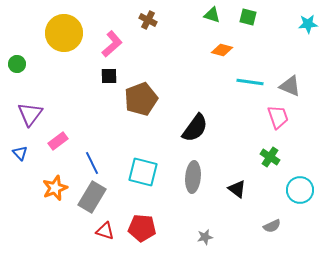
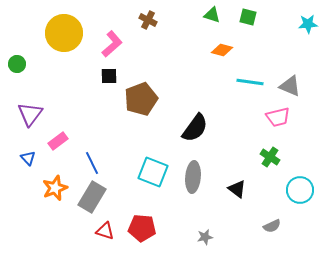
pink trapezoid: rotated 95 degrees clockwise
blue triangle: moved 8 px right, 5 px down
cyan square: moved 10 px right; rotated 8 degrees clockwise
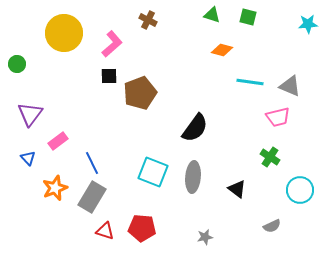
brown pentagon: moved 1 px left, 6 px up
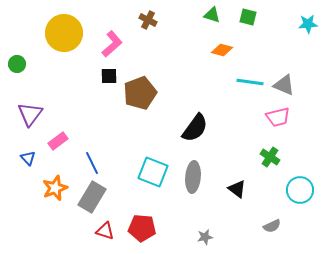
gray triangle: moved 6 px left, 1 px up
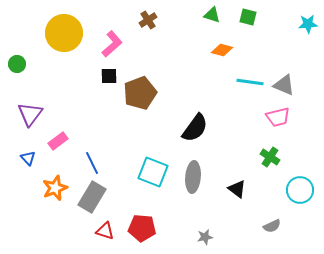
brown cross: rotated 30 degrees clockwise
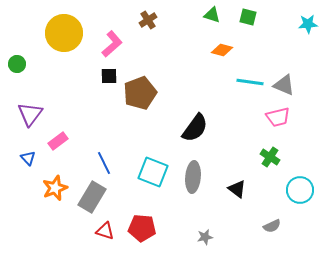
blue line: moved 12 px right
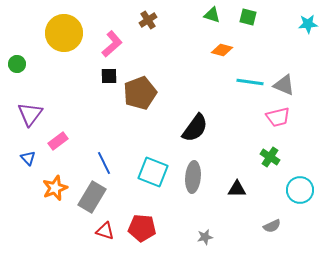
black triangle: rotated 36 degrees counterclockwise
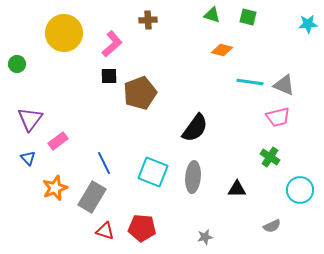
brown cross: rotated 30 degrees clockwise
purple triangle: moved 5 px down
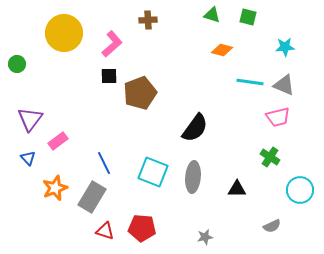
cyan star: moved 23 px left, 23 px down
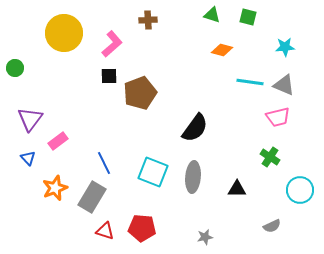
green circle: moved 2 px left, 4 px down
